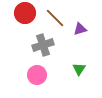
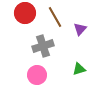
brown line: moved 1 px up; rotated 15 degrees clockwise
purple triangle: rotated 32 degrees counterclockwise
gray cross: moved 1 px down
green triangle: rotated 40 degrees clockwise
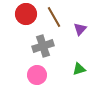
red circle: moved 1 px right, 1 px down
brown line: moved 1 px left
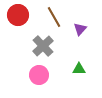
red circle: moved 8 px left, 1 px down
gray cross: rotated 25 degrees counterclockwise
green triangle: rotated 16 degrees clockwise
pink circle: moved 2 px right
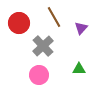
red circle: moved 1 px right, 8 px down
purple triangle: moved 1 px right, 1 px up
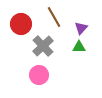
red circle: moved 2 px right, 1 px down
green triangle: moved 22 px up
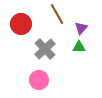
brown line: moved 3 px right, 3 px up
gray cross: moved 2 px right, 3 px down
pink circle: moved 5 px down
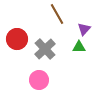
red circle: moved 4 px left, 15 px down
purple triangle: moved 3 px right, 1 px down
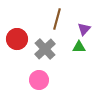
brown line: moved 5 px down; rotated 45 degrees clockwise
